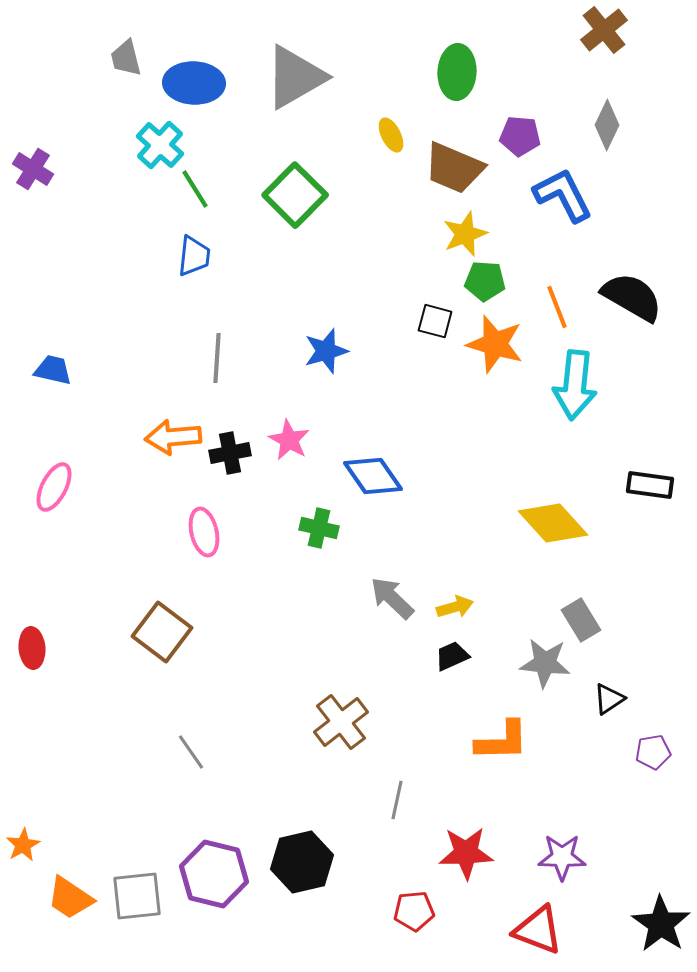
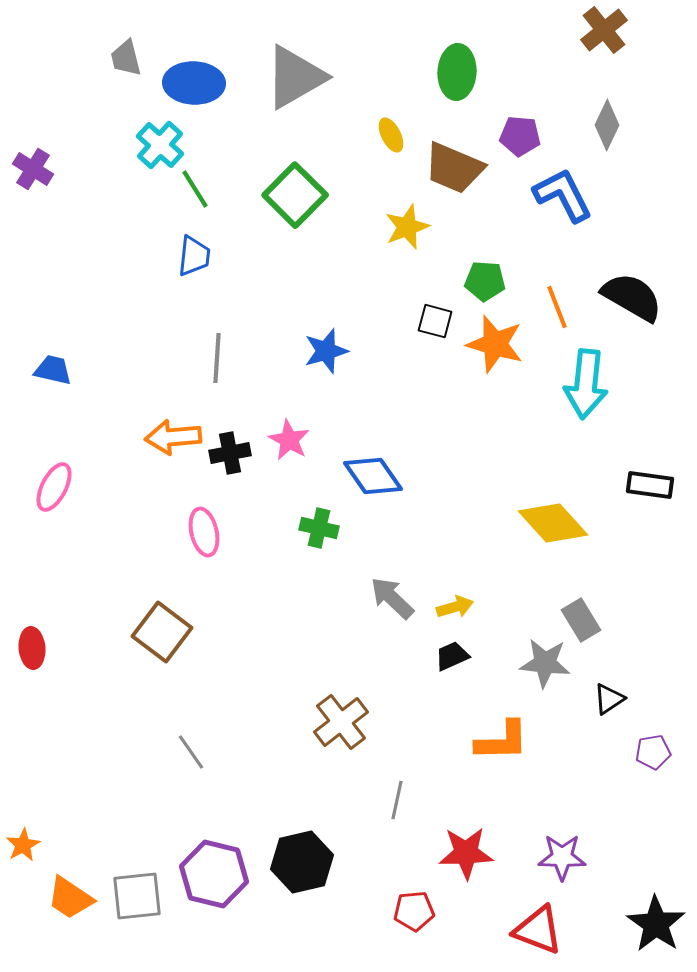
yellow star at (465, 234): moved 58 px left, 7 px up
cyan arrow at (575, 385): moved 11 px right, 1 px up
black star at (661, 924): moved 5 px left
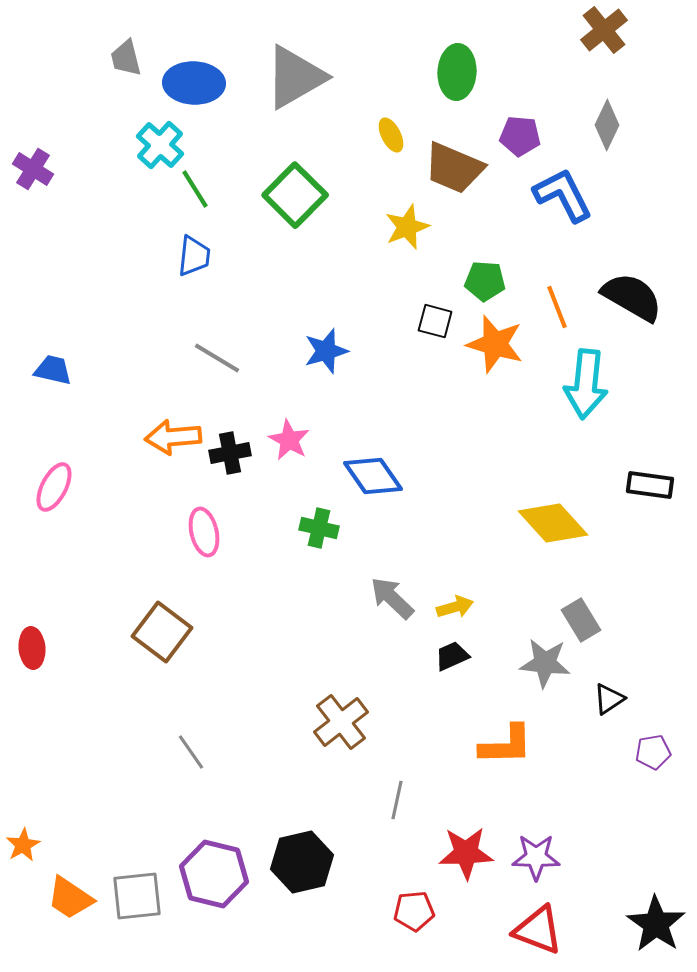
gray line at (217, 358): rotated 63 degrees counterclockwise
orange L-shape at (502, 741): moved 4 px right, 4 px down
purple star at (562, 857): moved 26 px left
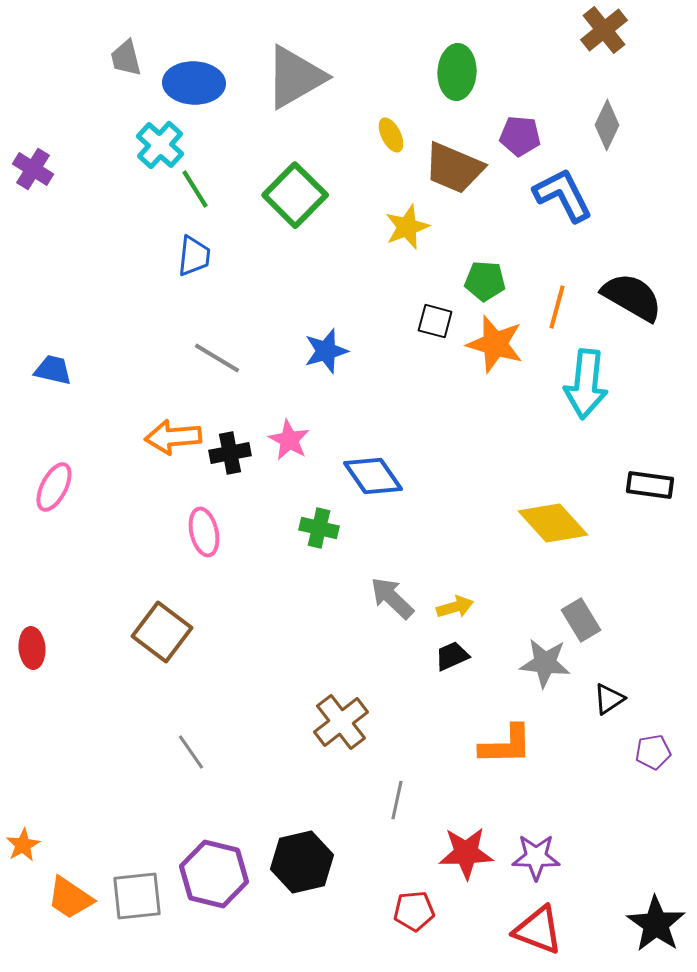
orange line at (557, 307): rotated 36 degrees clockwise
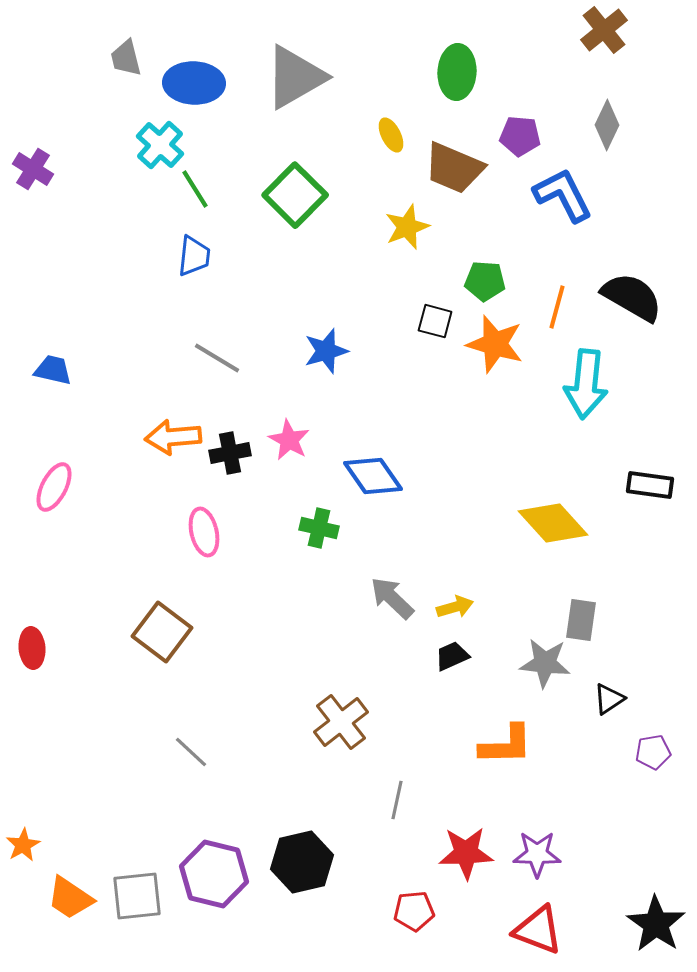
gray rectangle at (581, 620): rotated 39 degrees clockwise
gray line at (191, 752): rotated 12 degrees counterclockwise
purple star at (536, 857): moved 1 px right, 3 px up
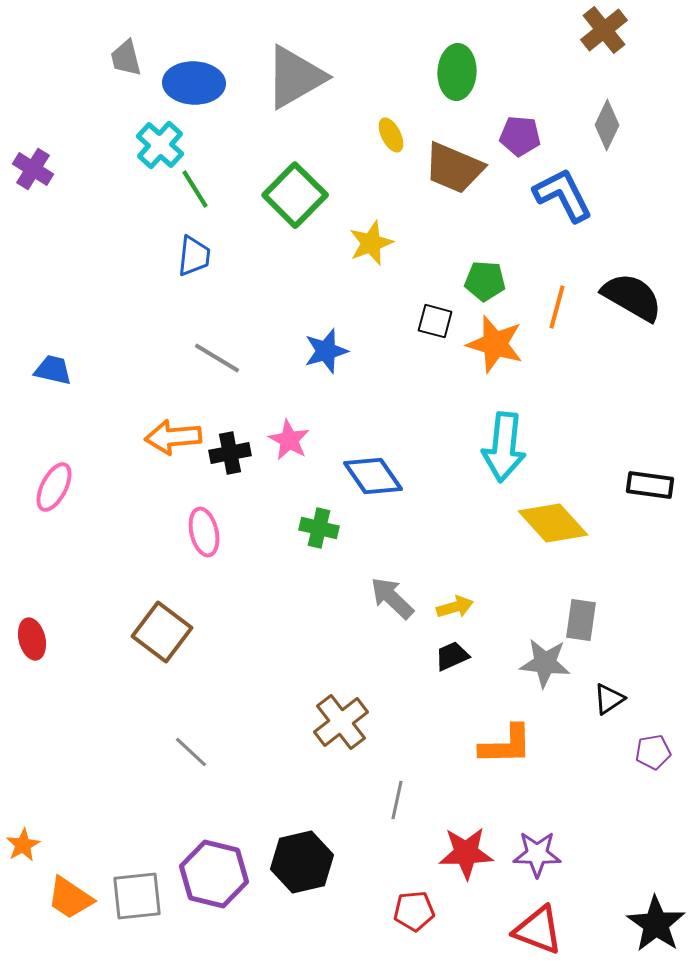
yellow star at (407, 227): moved 36 px left, 16 px down
cyan arrow at (586, 384): moved 82 px left, 63 px down
red ellipse at (32, 648): moved 9 px up; rotated 9 degrees counterclockwise
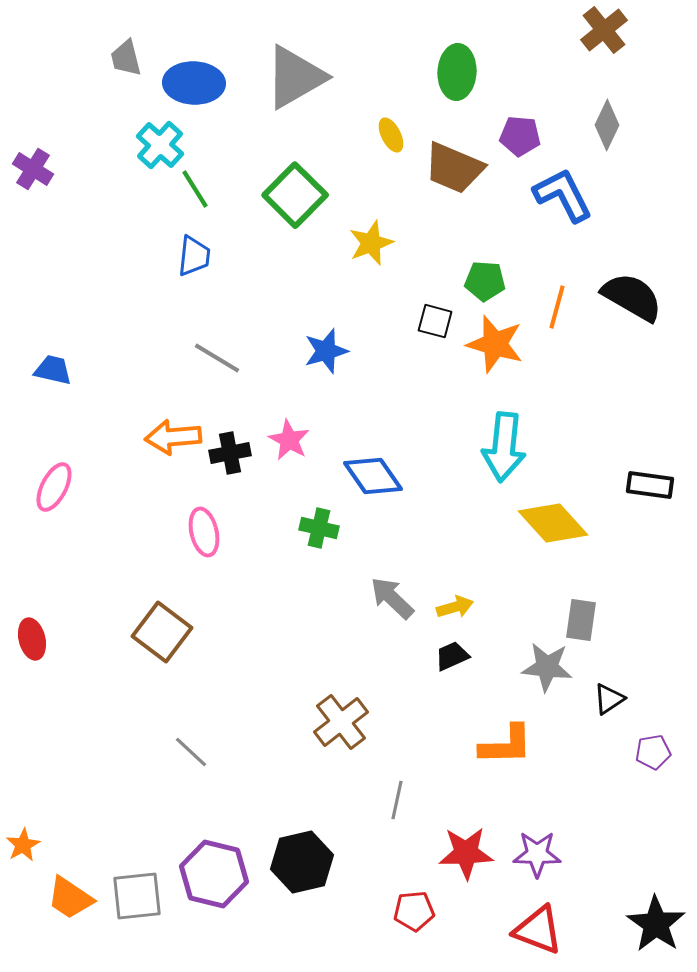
gray star at (545, 663): moved 2 px right, 4 px down
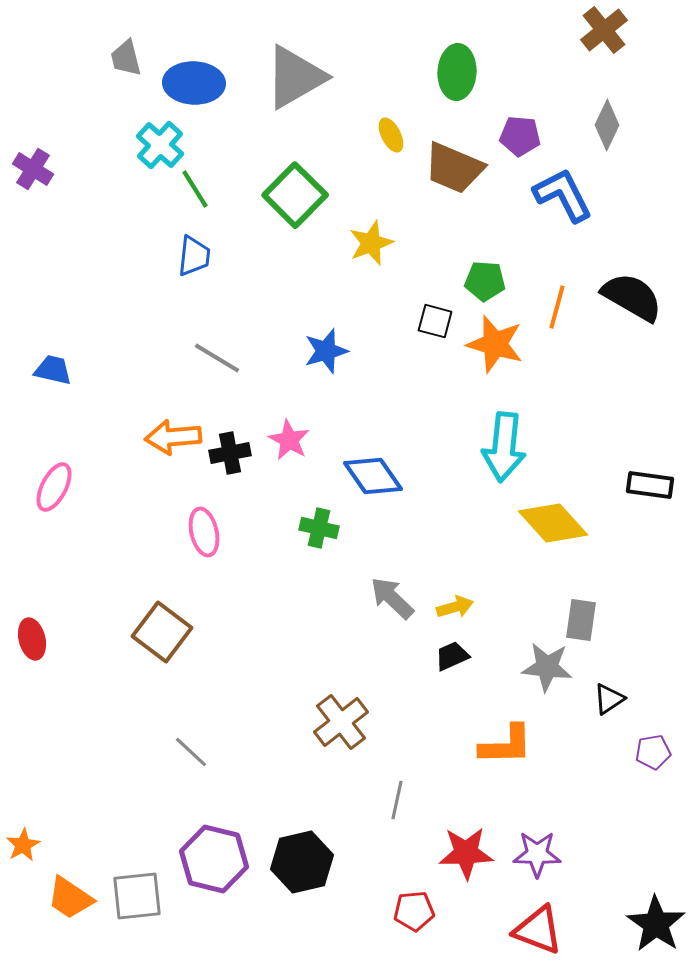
purple hexagon at (214, 874): moved 15 px up
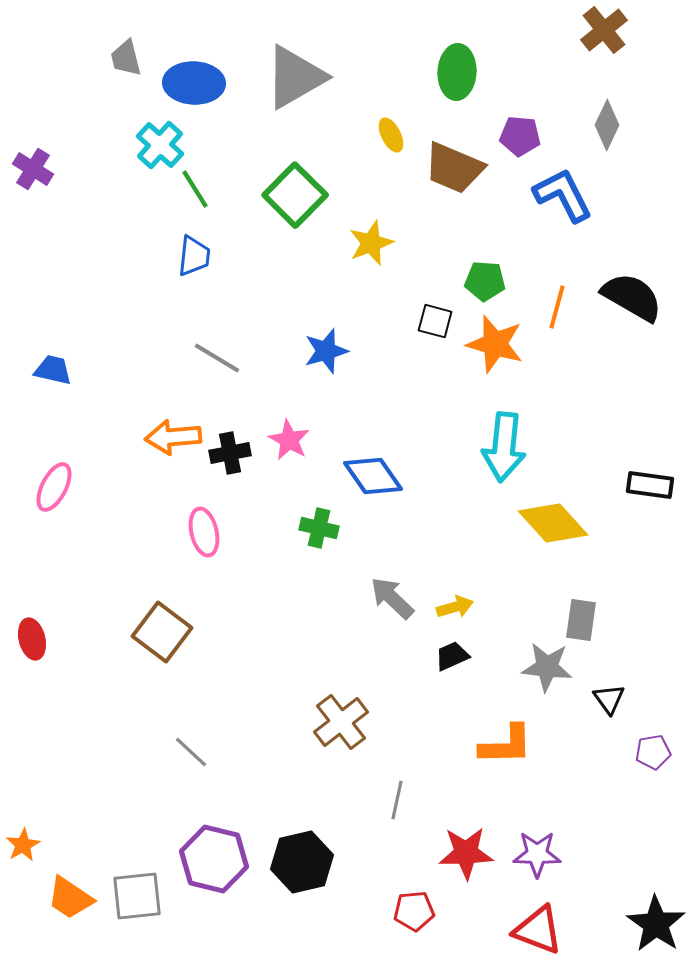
black triangle at (609, 699): rotated 32 degrees counterclockwise
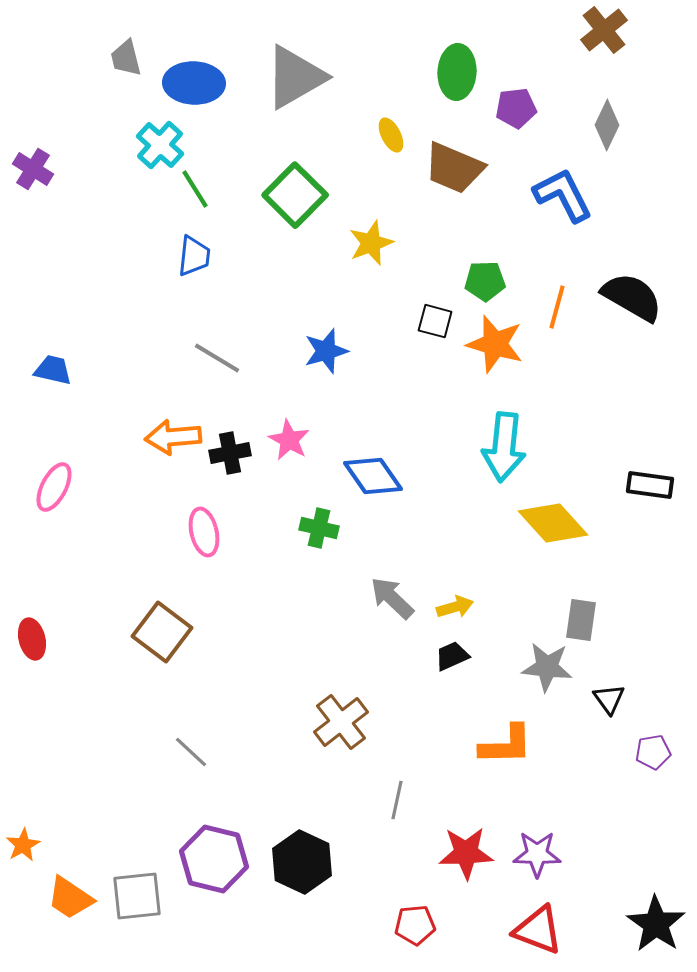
purple pentagon at (520, 136): moved 4 px left, 28 px up; rotated 12 degrees counterclockwise
green pentagon at (485, 281): rotated 6 degrees counterclockwise
black hexagon at (302, 862): rotated 22 degrees counterclockwise
red pentagon at (414, 911): moved 1 px right, 14 px down
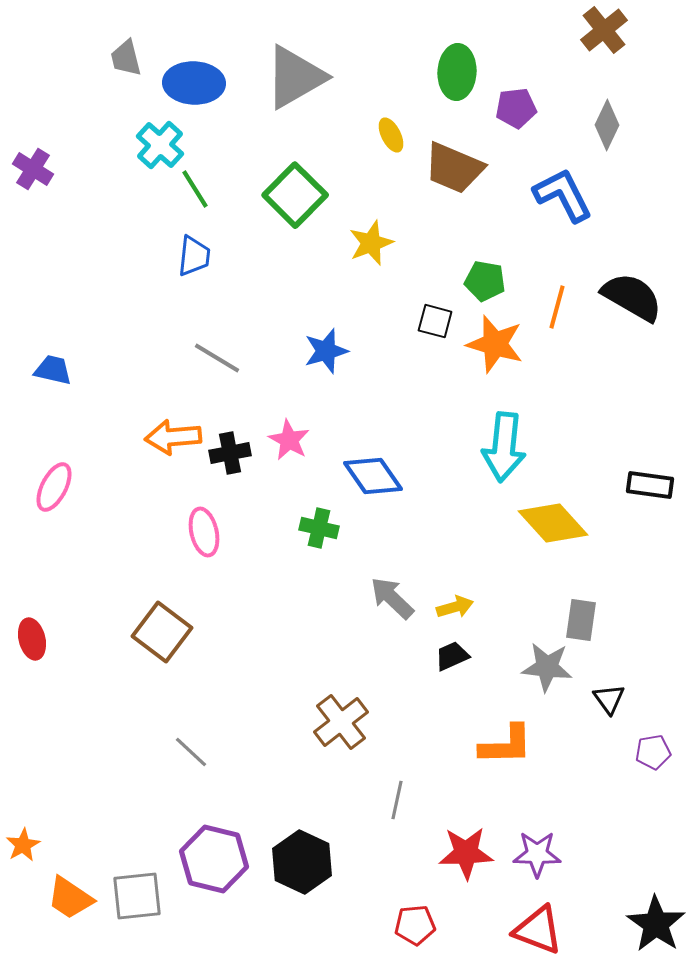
green pentagon at (485, 281): rotated 12 degrees clockwise
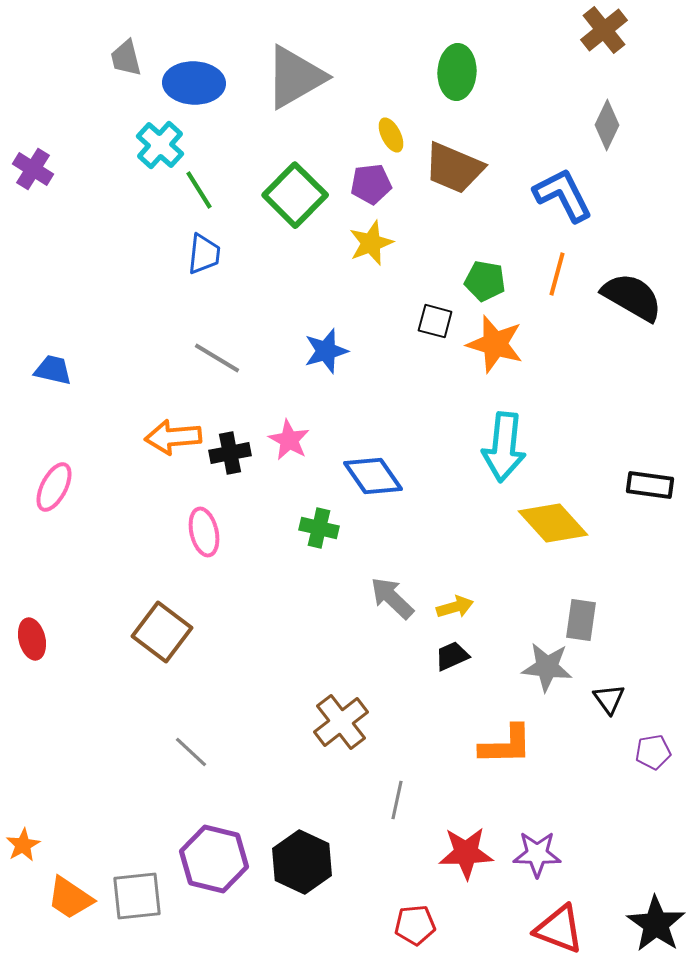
purple pentagon at (516, 108): moved 145 px left, 76 px down
green line at (195, 189): moved 4 px right, 1 px down
blue trapezoid at (194, 256): moved 10 px right, 2 px up
orange line at (557, 307): moved 33 px up
red triangle at (538, 930): moved 21 px right, 1 px up
